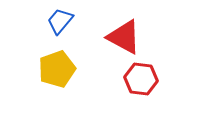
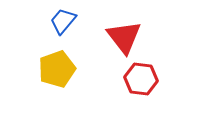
blue trapezoid: moved 3 px right
red triangle: rotated 24 degrees clockwise
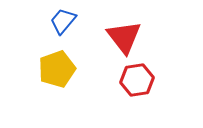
red hexagon: moved 4 px left, 1 px down; rotated 16 degrees counterclockwise
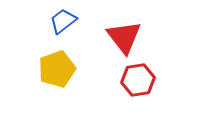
blue trapezoid: rotated 12 degrees clockwise
red hexagon: moved 1 px right
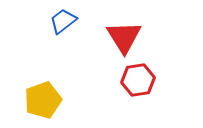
red triangle: rotated 6 degrees clockwise
yellow pentagon: moved 14 px left, 31 px down
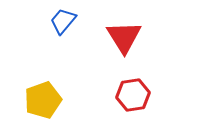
blue trapezoid: rotated 12 degrees counterclockwise
red hexagon: moved 5 px left, 15 px down
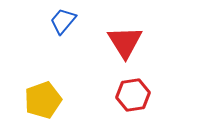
red triangle: moved 1 px right, 5 px down
